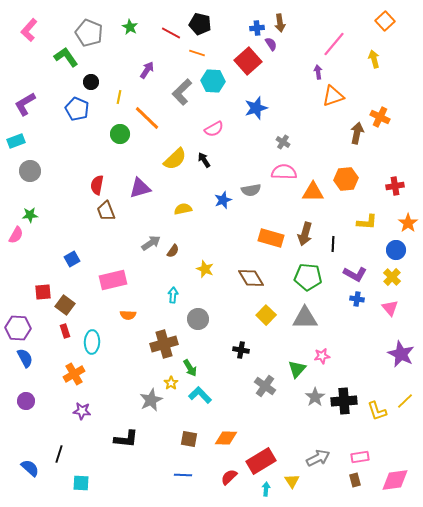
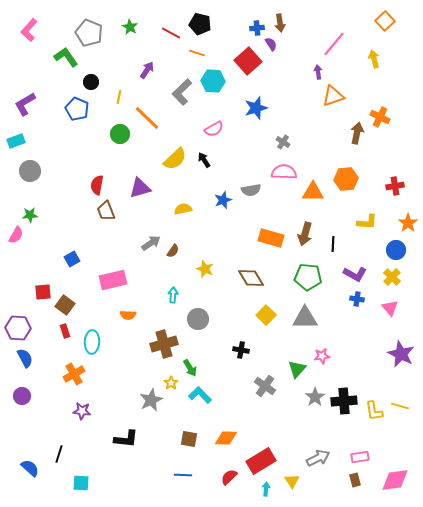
purple circle at (26, 401): moved 4 px left, 5 px up
yellow line at (405, 401): moved 5 px left, 5 px down; rotated 60 degrees clockwise
yellow L-shape at (377, 411): moved 3 px left; rotated 10 degrees clockwise
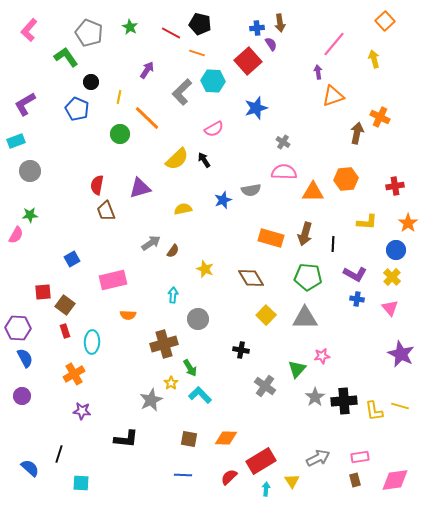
yellow semicircle at (175, 159): moved 2 px right
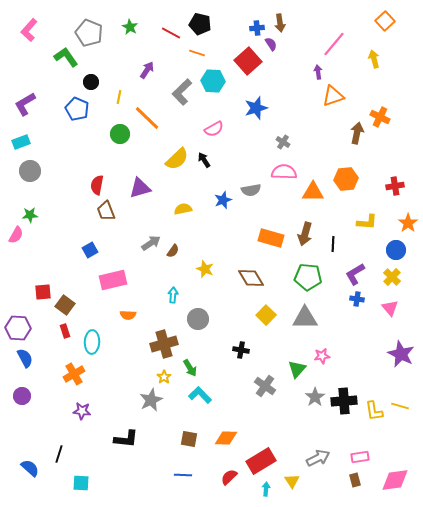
cyan rectangle at (16, 141): moved 5 px right, 1 px down
blue square at (72, 259): moved 18 px right, 9 px up
purple L-shape at (355, 274): rotated 120 degrees clockwise
yellow star at (171, 383): moved 7 px left, 6 px up
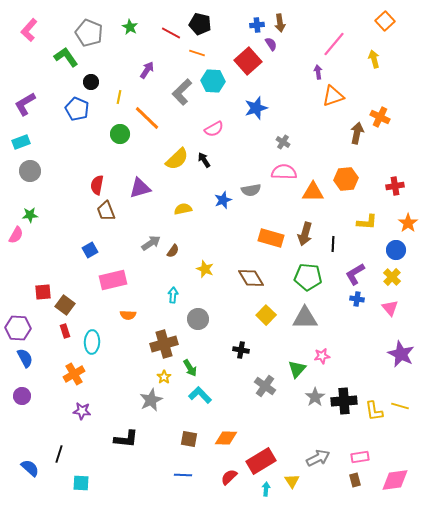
blue cross at (257, 28): moved 3 px up
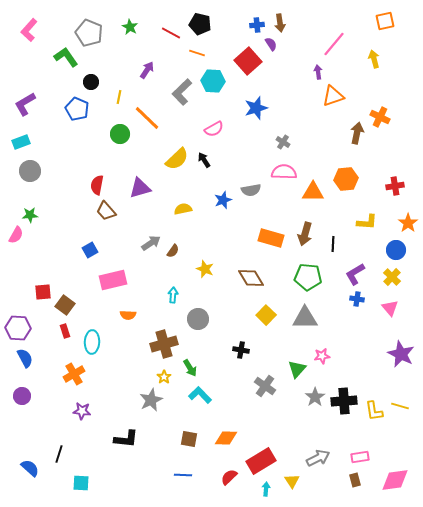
orange square at (385, 21): rotated 30 degrees clockwise
brown trapezoid at (106, 211): rotated 20 degrees counterclockwise
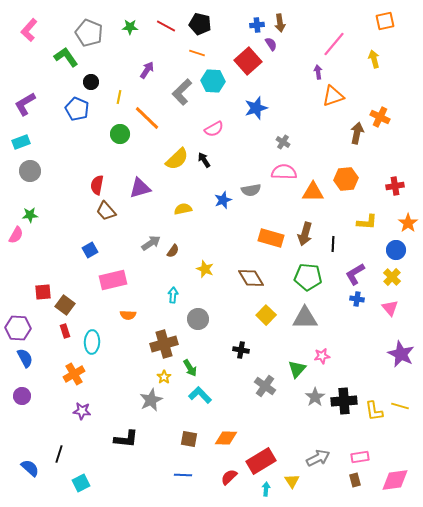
green star at (130, 27): rotated 28 degrees counterclockwise
red line at (171, 33): moved 5 px left, 7 px up
cyan square at (81, 483): rotated 30 degrees counterclockwise
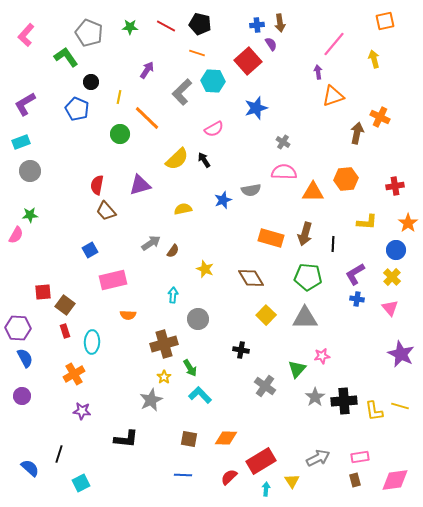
pink L-shape at (29, 30): moved 3 px left, 5 px down
purple triangle at (140, 188): moved 3 px up
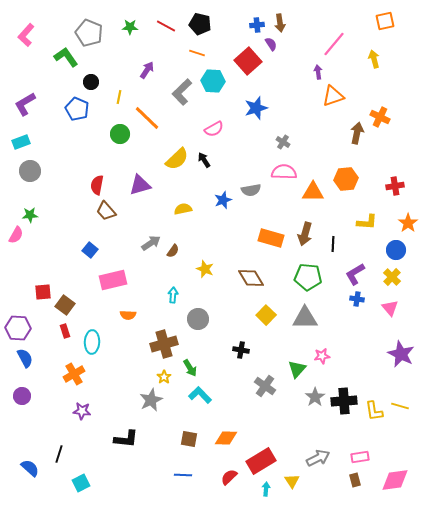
blue square at (90, 250): rotated 21 degrees counterclockwise
